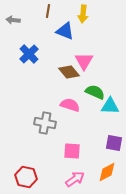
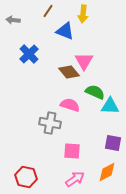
brown line: rotated 24 degrees clockwise
gray cross: moved 5 px right
purple square: moved 1 px left
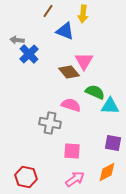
gray arrow: moved 4 px right, 20 px down
pink semicircle: moved 1 px right
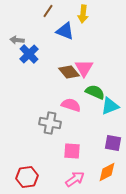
pink triangle: moved 7 px down
cyan triangle: rotated 24 degrees counterclockwise
red hexagon: moved 1 px right; rotated 20 degrees counterclockwise
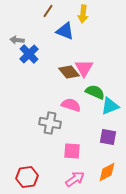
purple square: moved 5 px left, 6 px up
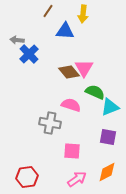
blue triangle: rotated 18 degrees counterclockwise
cyan triangle: moved 1 px down
pink arrow: moved 2 px right
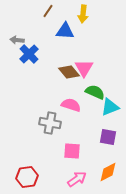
orange diamond: moved 1 px right
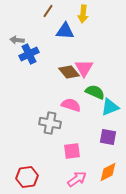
blue cross: rotated 18 degrees clockwise
pink square: rotated 12 degrees counterclockwise
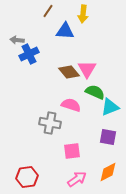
pink triangle: moved 3 px right, 1 px down
